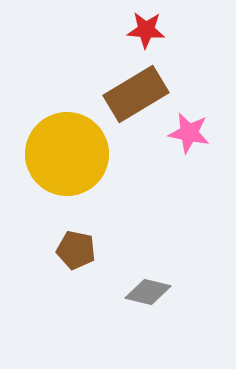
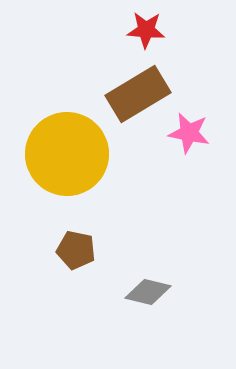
brown rectangle: moved 2 px right
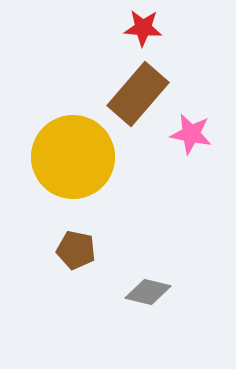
red star: moved 3 px left, 2 px up
brown rectangle: rotated 18 degrees counterclockwise
pink star: moved 2 px right, 1 px down
yellow circle: moved 6 px right, 3 px down
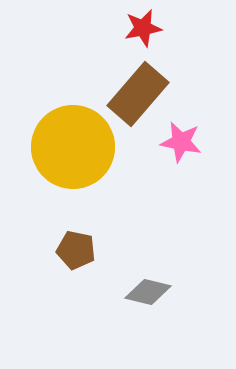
red star: rotated 15 degrees counterclockwise
pink star: moved 10 px left, 8 px down
yellow circle: moved 10 px up
